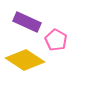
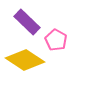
purple rectangle: rotated 20 degrees clockwise
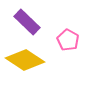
pink pentagon: moved 12 px right
